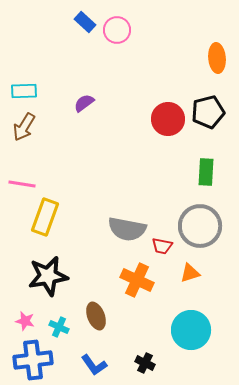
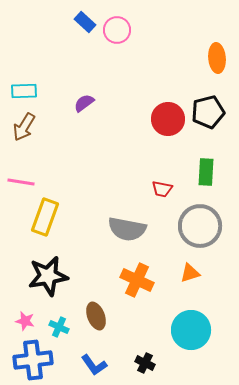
pink line: moved 1 px left, 2 px up
red trapezoid: moved 57 px up
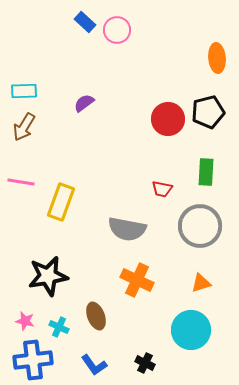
yellow rectangle: moved 16 px right, 15 px up
orange triangle: moved 11 px right, 10 px down
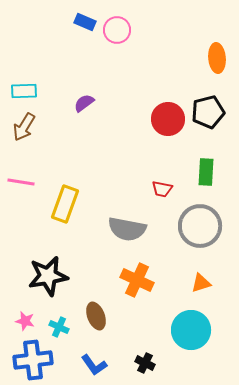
blue rectangle: rotated 20 degrees counterclockwise
yellow rectangle: moved 4 px right, 2 px down
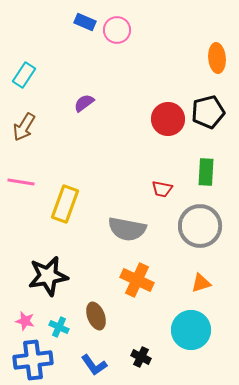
cyan rectangle: moved 16 px up; rotated 55 degrees counterclockwise
black cross: moved 4 px left, 6 px up
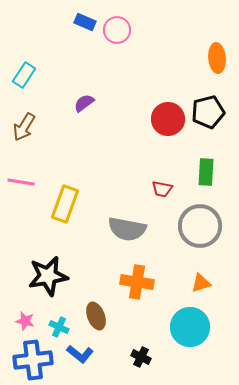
orange cross: moved 2 px down; rotated 16 degrees counterclockwise
cyan circle: moved 1 px left, 3 px up
blue L-shape: moved 14 px left, 11 px up; rotated 16 degrees counterclockwise
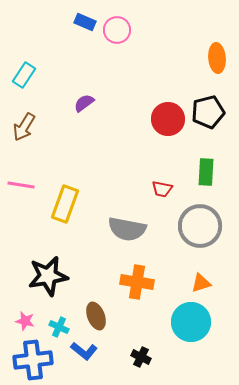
pink line: moved 3 px down
cyan circle: moved 1 px right, 5 px up
blue L-shape: moved 4 px right, 3 px up
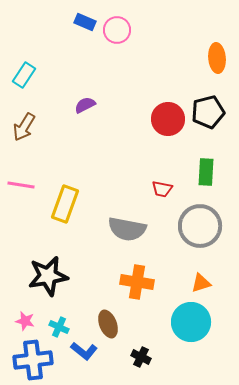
purple semicircle: moved 1 px right, 2 px down; rotated 10 degrees clockwise
brown ellipse: moved 12 px right, 8 px down
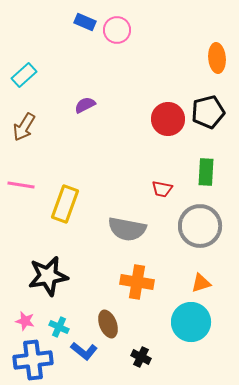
cyan rectangle: rotated 15 degrees clockwise
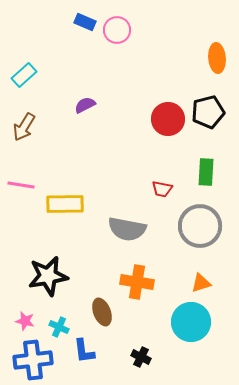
yellow rectangle: rotated 69 degrees clockwise
brown ellipse: moved 6 px left, 12 px up
blue L-shape: rotated 44 degrees clockwise
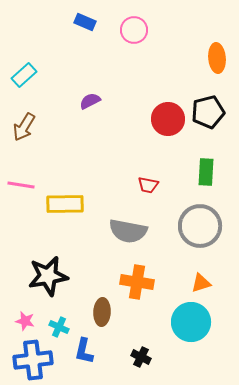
pink circle: moved 17 px right
purple semicircle: moved 5 px right, 4 px up
red trapezoid: moved 14 px left, 4 px up
gray semicircle: moved 1 px right, 2 px down
brown ellipse: rotated 24 degrees clockwise
blue L-shape: rotated 20 degrees clockwise
